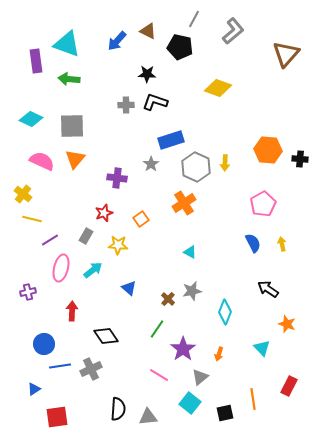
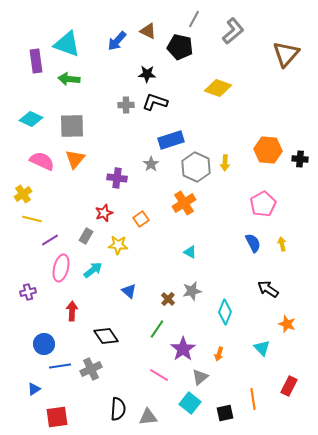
yellow cross at (23, 194): rotated 18 degrees clockwise
blue triangle at (129, 288): moved 3 px down
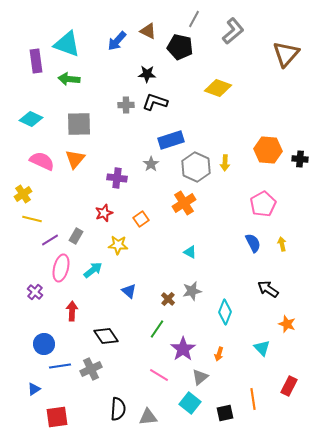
gray square at (72, 126): moved 7 px right, 2 px up
gray rectangle at (86, 236): moved 10 px left
purple cross at (28, 292): moved 7 px right; rotated 35 degrees counterclockwise
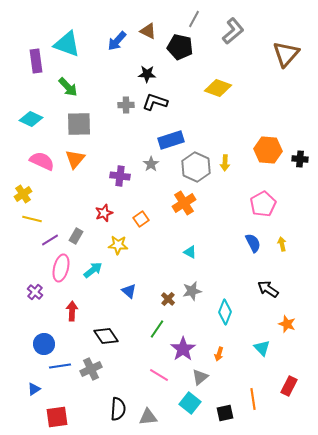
green arrow at (69, 79): moved 1 px left, 8 px down; rotated 140 degrees counterclockwise
purple cross at (117, 178): moved 3 px right, 2 px up
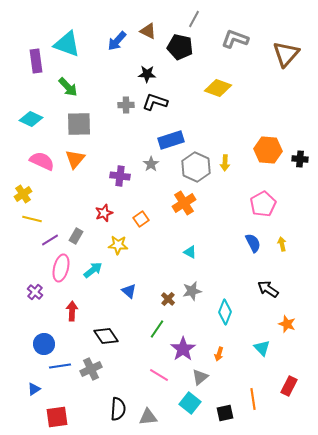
gray L-shape at (233, 31): moved 2 px right, 8 px down; rotated 120 degrees counterclockwise
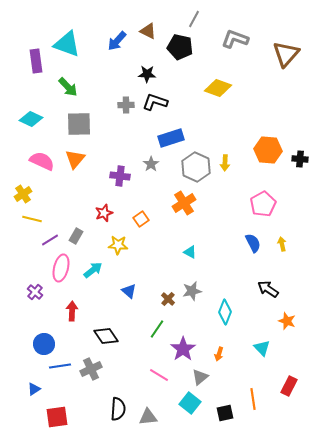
blue rectangle at (171, 140): moved 2 px up
orange star at (287, 324): moved 3 px up
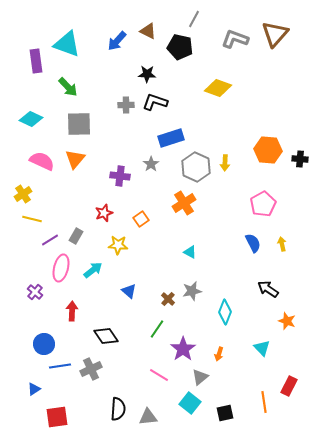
brown triangle at (286, 54): moved 11 px left, 20 px up
orange line at (253, 399): moved 11 px right, 3 px down
